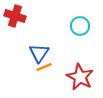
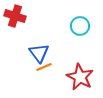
blue triangle: rotated 10 degrees counterclockwise
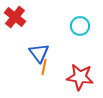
red cross: moved 1 px down; rotated 20 degrees clockwise
orange line: rotated 56 degrees counterclockwise
red star: rotated 20 degrees counterclockwise
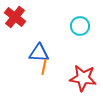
blue triangle: rotated 50 degrees counterclockwise
red star: moved 3 px right, 1 px down
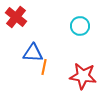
red cross: moved 1 px right
blue triangle: moved 6 px left
red star: moved 2 px up
